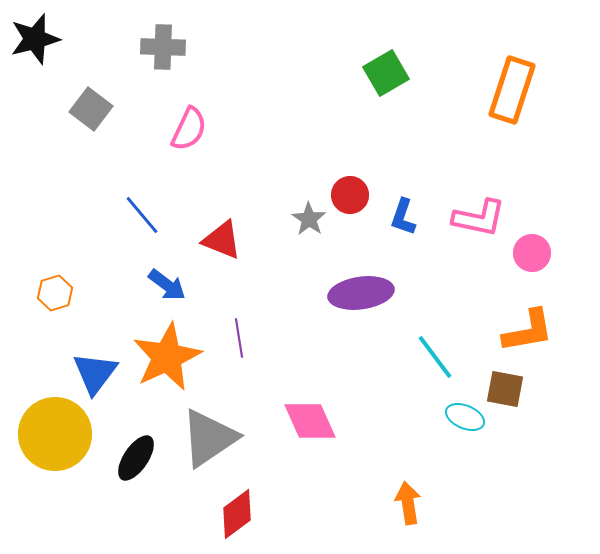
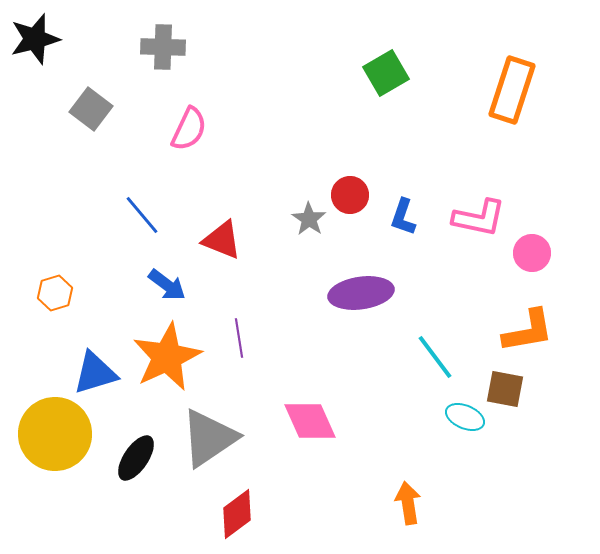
blue triangle: rotated 36 degrees clockwise
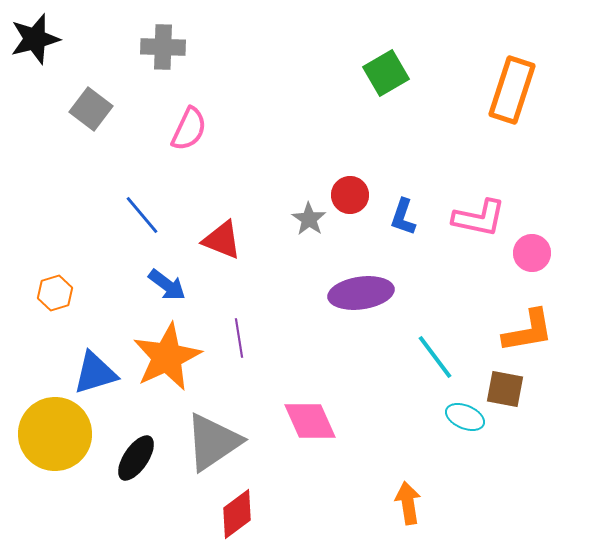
gray triangle: moved 4 px right, 4 px down
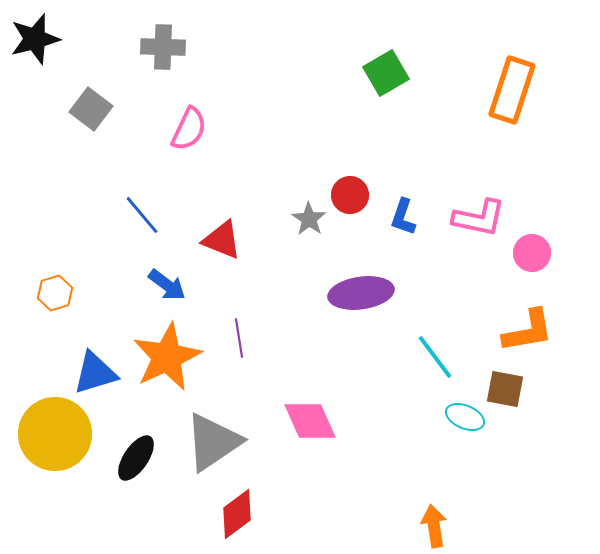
orange arrow: moved 26 px right, 23 px down
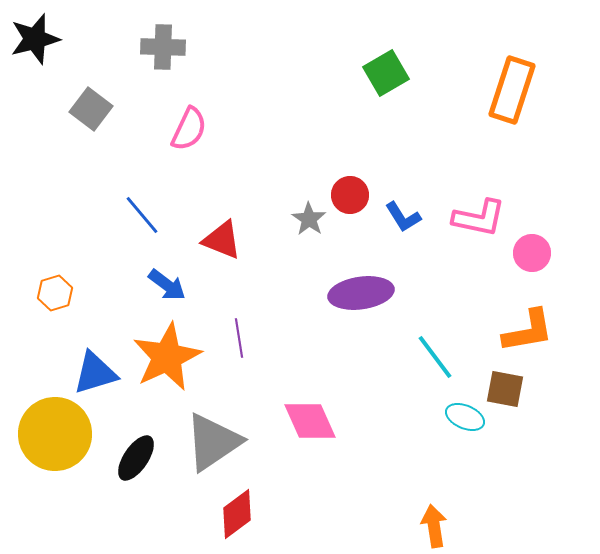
blue L-shape: rotated 51 degrees counterclockwise
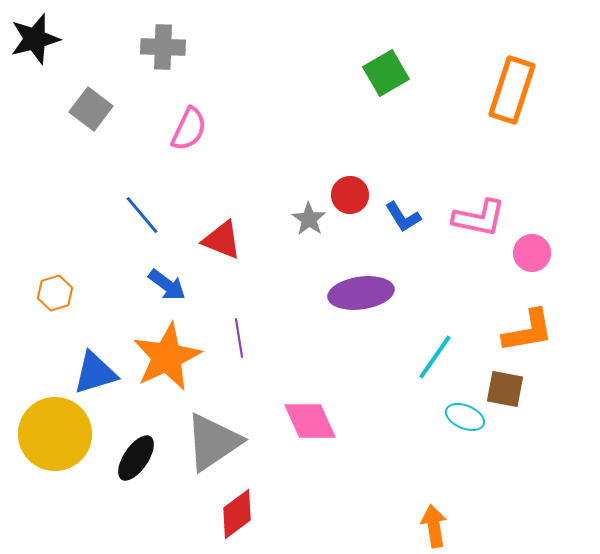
cyan line: rotated 72 degrees clockwise
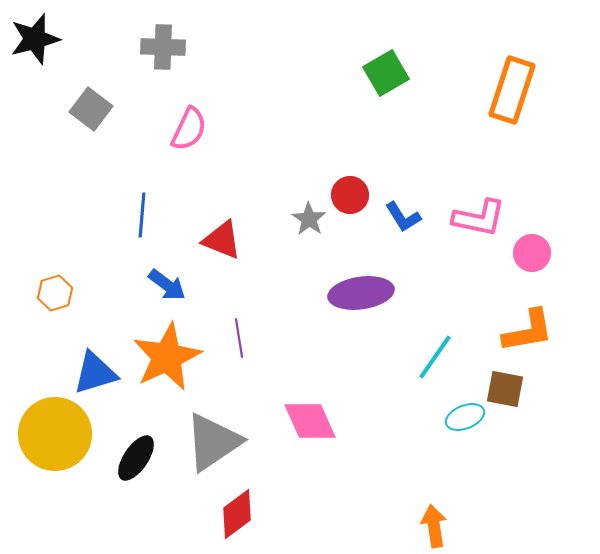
blue line: rotated 45 degrees clockwise
cyan ellipse: rotated 45 degrees counterclockwise
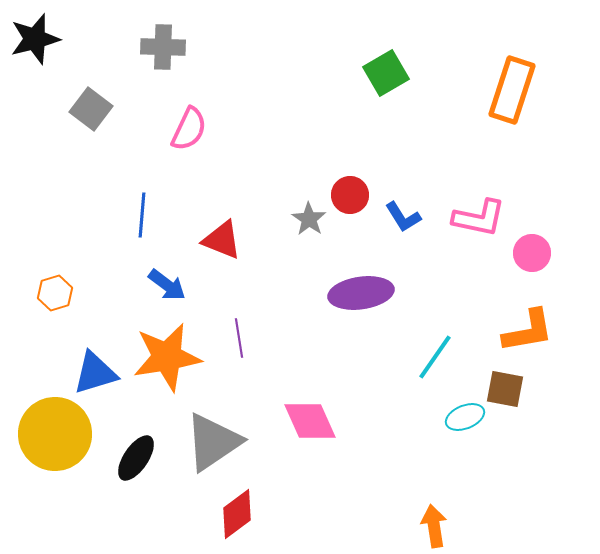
orange star: rotated 16 degrees clockwise
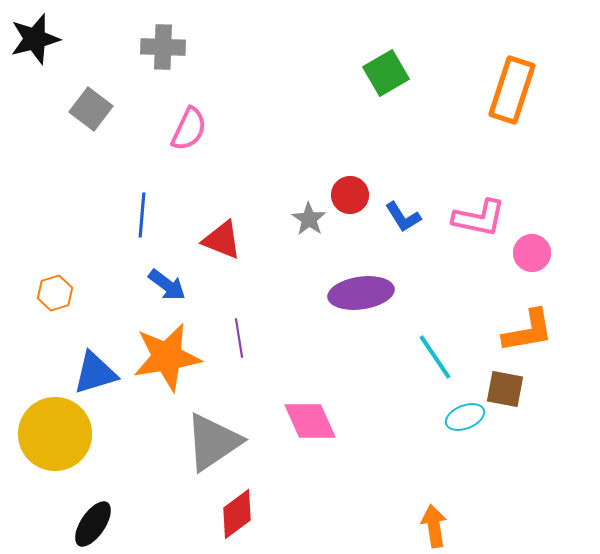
cyan line: rotated 69 degrees counterclockwise
black ellipse: moved 43 px left, 66 px down
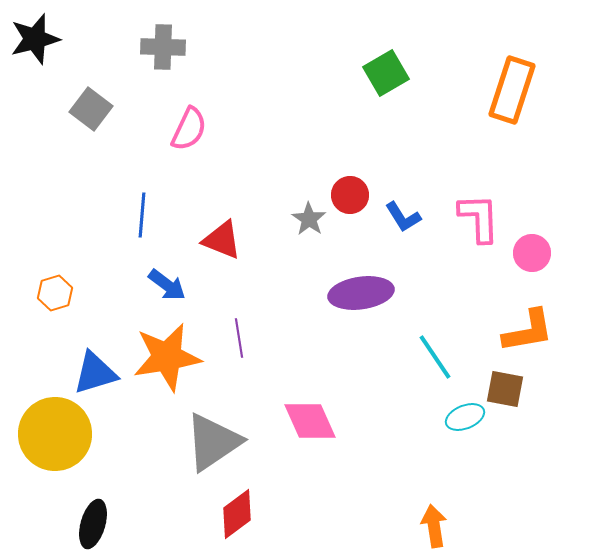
pink L-shape: rotated 104 degrees counterclockwise
black ellipse: rotated 18 degrees counterclockwise
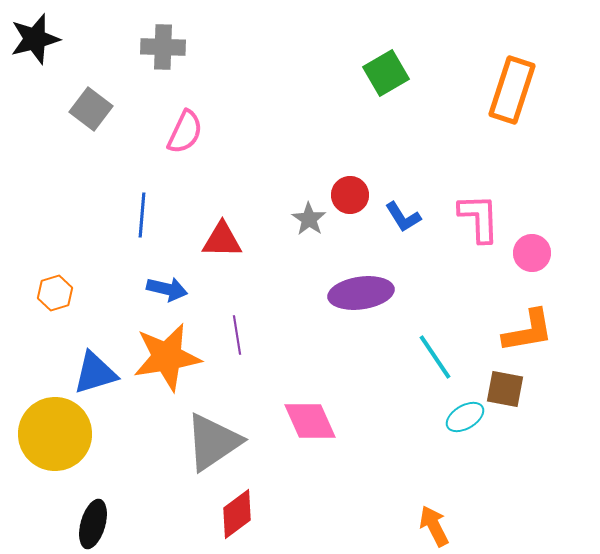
pink semicircle: moved 4 px left, 3 px down
red triangle: rotated 21 degrees counterclockwise
blue arrow: moved 4 px down; rotated 24 degrees counterclockwise
purple line: moved 2 px left, 3 px up
cyan ellipse: rotated 9 degrees counterclockwise
orange arrow: rotated 18 degrees counterclockwise
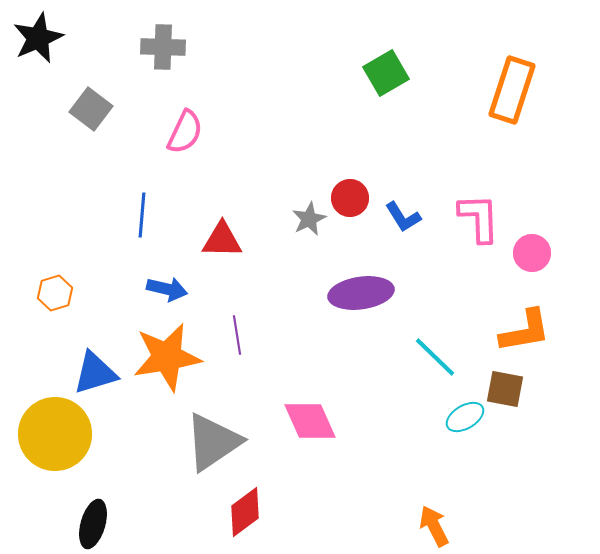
black star: moved 3 px right, 1 px up; rotated 9 degrees counterclockwise
red circle: moved 3 px down
gray star: rotated 12 degrees clockwise
orange L-shape: moved 3 px left
cyan line: rotated 12 degrees counterclockwise
red diamond: moved 8 px right, 2 px up
